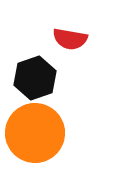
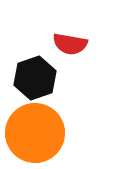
red semicircle: moved 5 px down
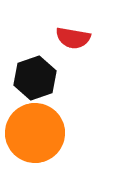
red semicircle: moved 3 px right, 6 px up
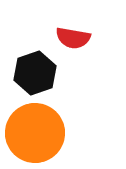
black hexagon: moved 5 px up
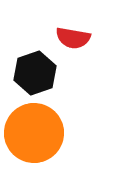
orange circle: moved 1 px left
